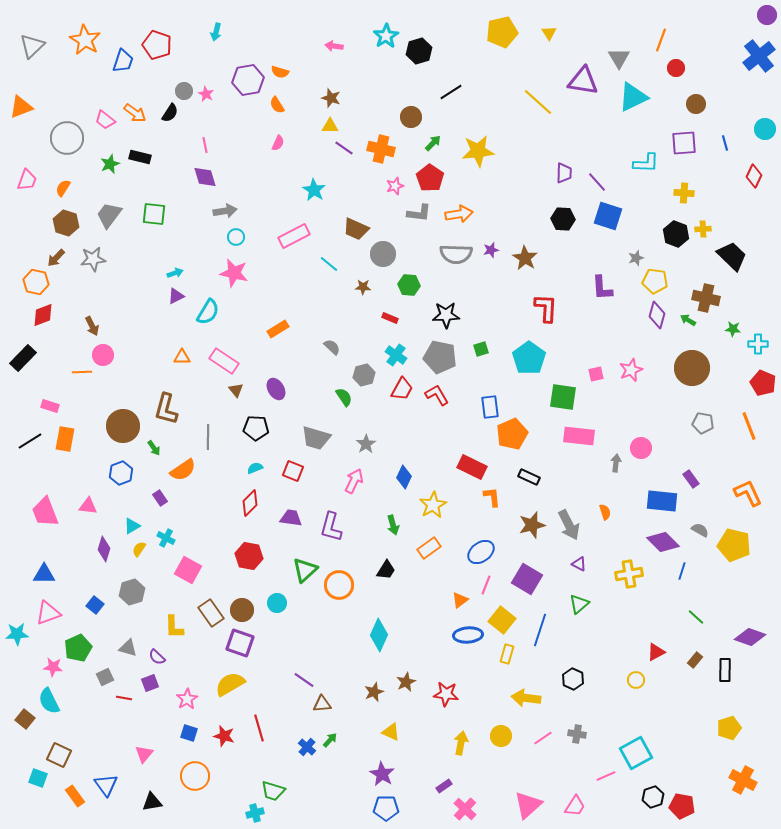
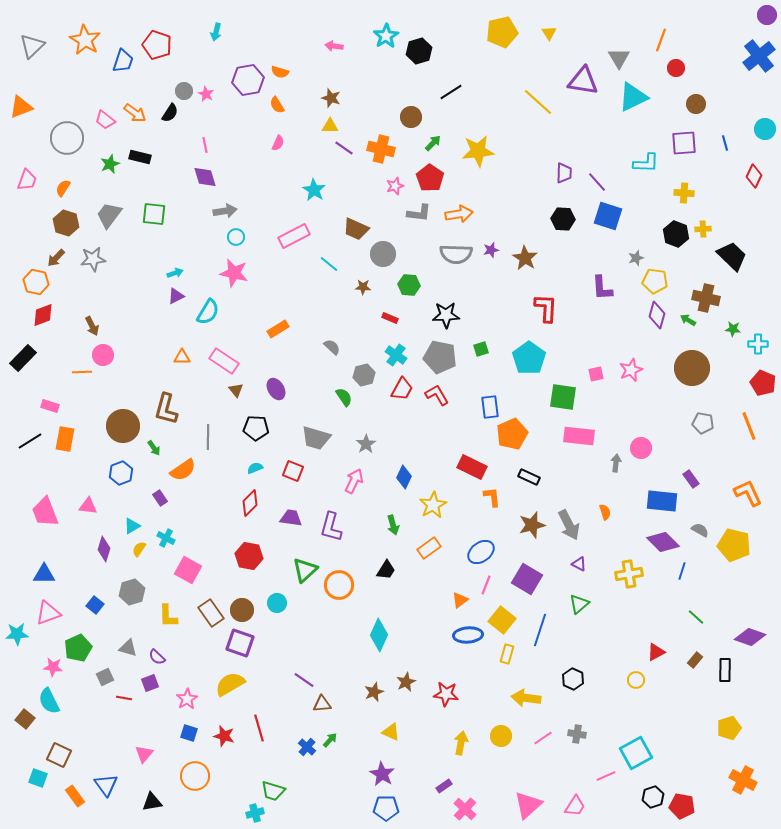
yellow L-shape at (174, 627): moved 6 px left, 11 px up
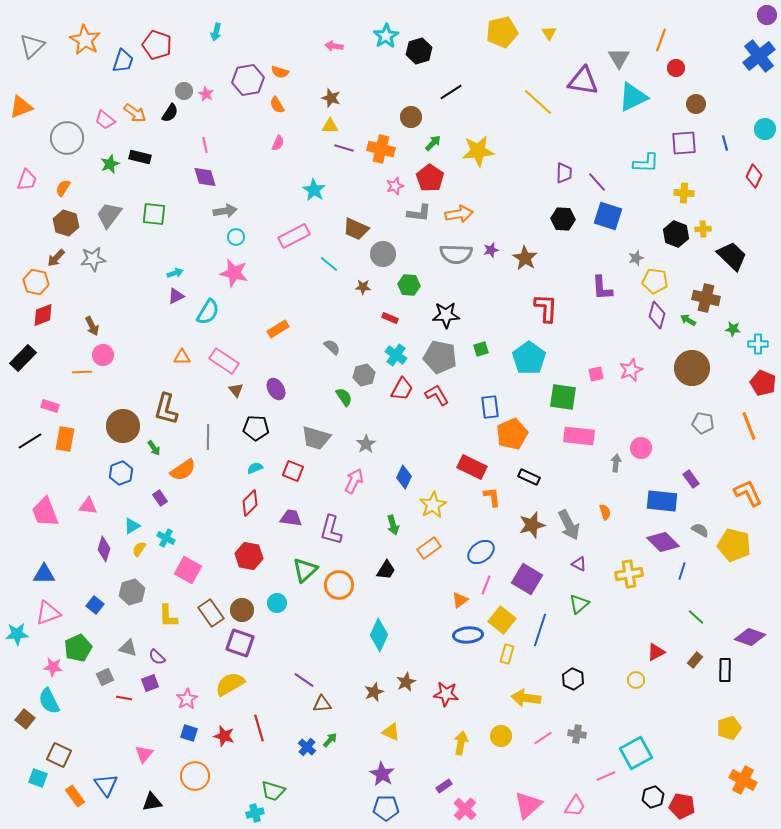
purple line at (344, 148): rotated 18 degrees counterclockwise
purple L-shape at (331, 527): moved 3 px down
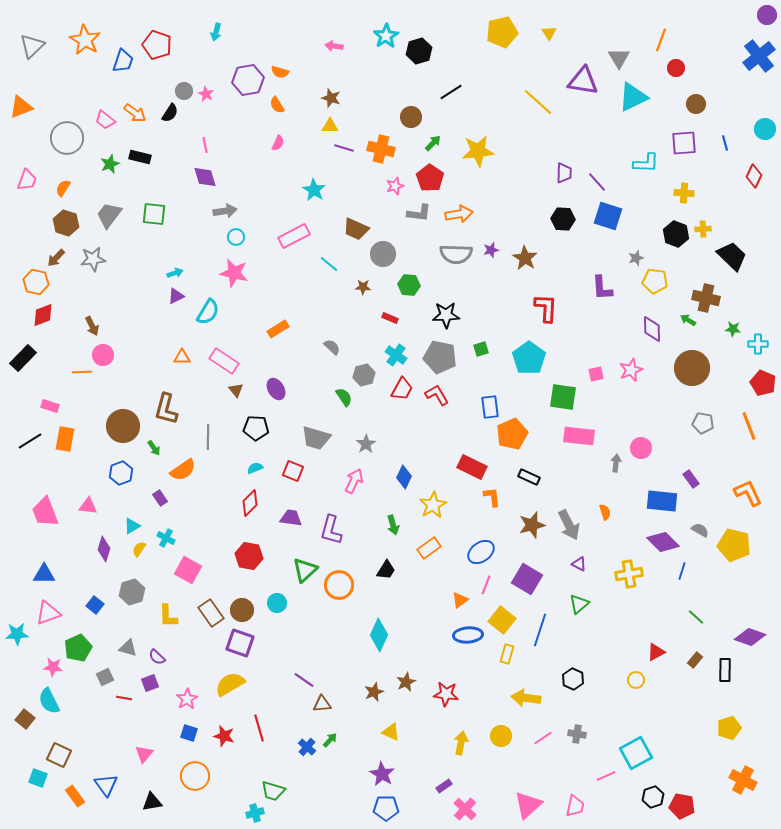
purple diamond at (657, 315): moved 5 px left, 14 px down; rotated 16 degrees counterclockwise
pink trapezoid at (575, 806): rotated 20 degrees counterclockwise
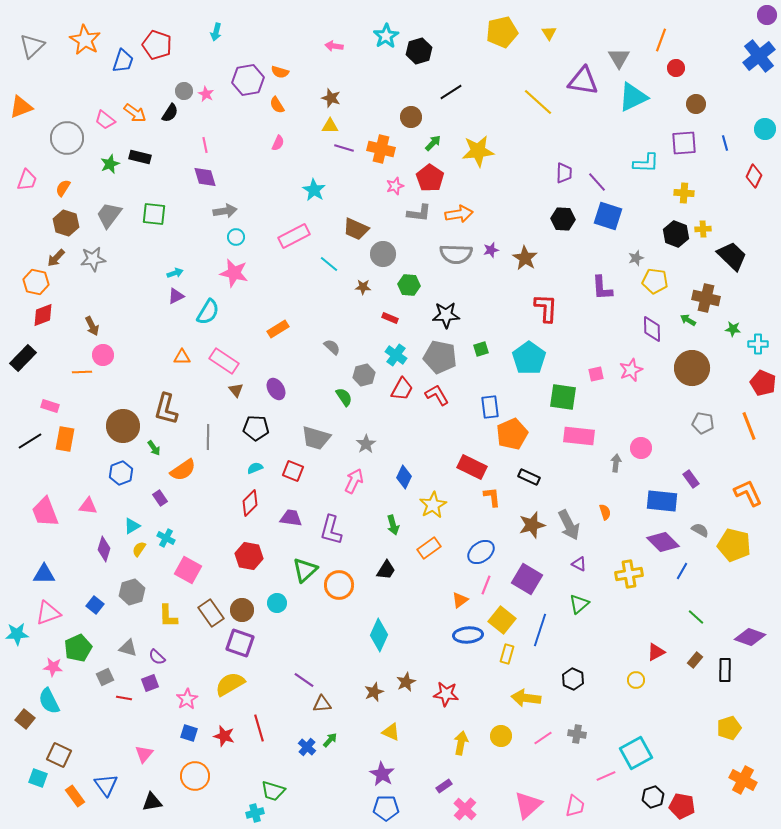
blue line at (682, 571): rotated 12 degrees clockwise
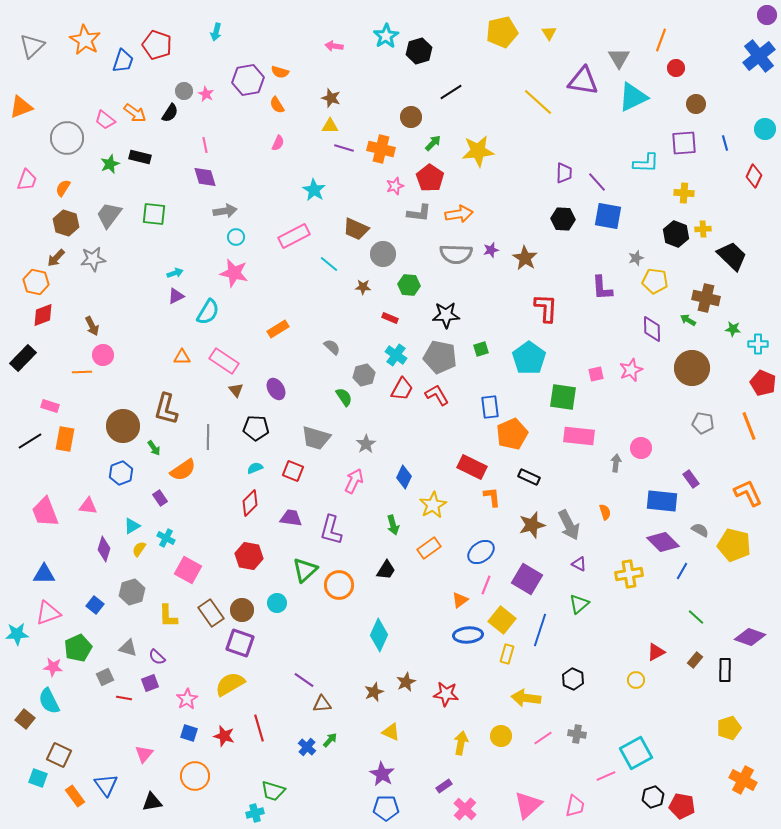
blue square at (608, 216): rotated 8 degrees counterclockwise
